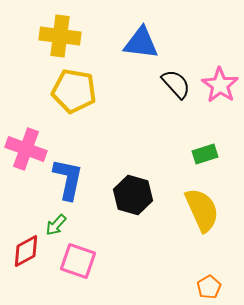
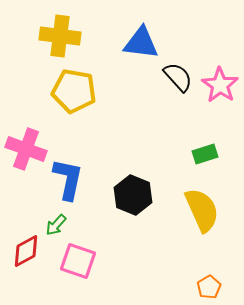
black semicircle: moved 2 px right, 7 px up
black hexagon: rotated 6 degrees clockwise
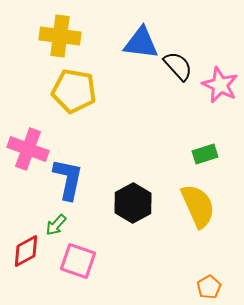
black semicircle: moved 11 px up
pink star: rotated 9 degrees counterclockwise
pink cross: moved 2 px right
black hexagon: moved 8 px down; rotated 9 degrees clockwise
yellow semicircle: moved 4 px left, 4 px up
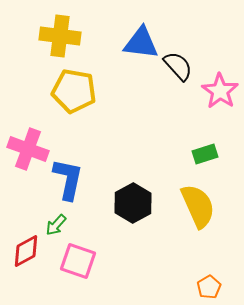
pink star: moved 6 px down; rotated 9 degrees clockwise
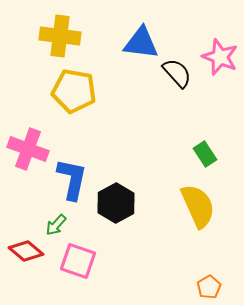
black semicircle: moved 1 px left, 7 px down
pink star: moved 34 px up; rotated 12 degrees counterclockwise
green rectangle: rotated 75 degrees clockwise
blue L-shape: moved 4 px right
black hexagon: moved 17 px left
red diamond: rotated 68 degrees clockwise
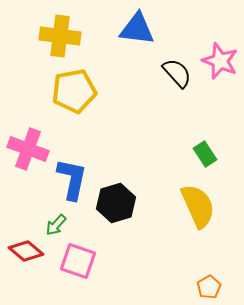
blue triangle: moved 4 px left, 14 px up
pink star: moved 4 px down
yellow pentagon: rotated 21 degrees counterclockwise
black hexagon: rotated 12 degrees clockwise
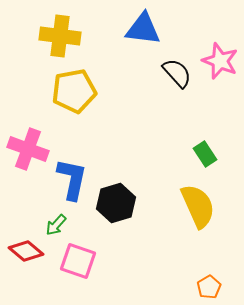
blue triangle: moved 6 px right
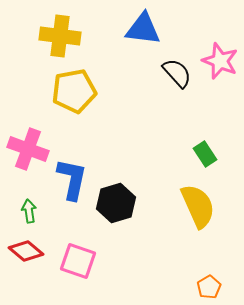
green arrow: moved 27 px left, 14 px up; rotated 130 degrees clockwise
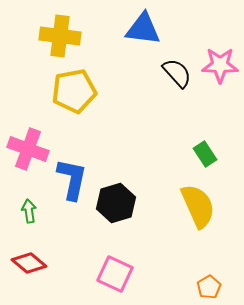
pink star: moved 4 px down; rotated 21 degrees counterclockwise
red diamond: moved 3 px right, 12 px down
pink square: moved 37 px right, 13 px down; rotated 6 degrees clockwise
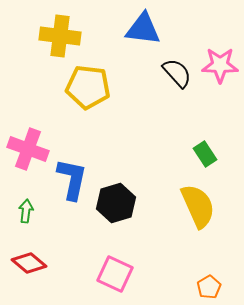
yellow pentagon: moved 14 px right, 4 px up; rotated 18 degrees clockwise
green arrow: moved 3 px left; rotated 15 degrees clockwise
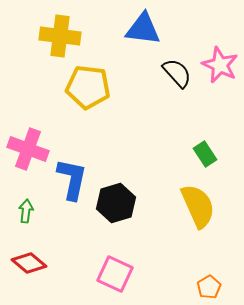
pink star: rotated 24 degrees clockwise
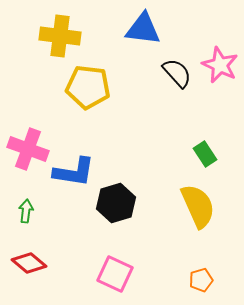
blue L-shape: moved 2 px right, 7 px up; rotated 87 degrees clockwise
orange pentagon: moved 8 px left, 7 px up; rotated 15 degrees clockwise
